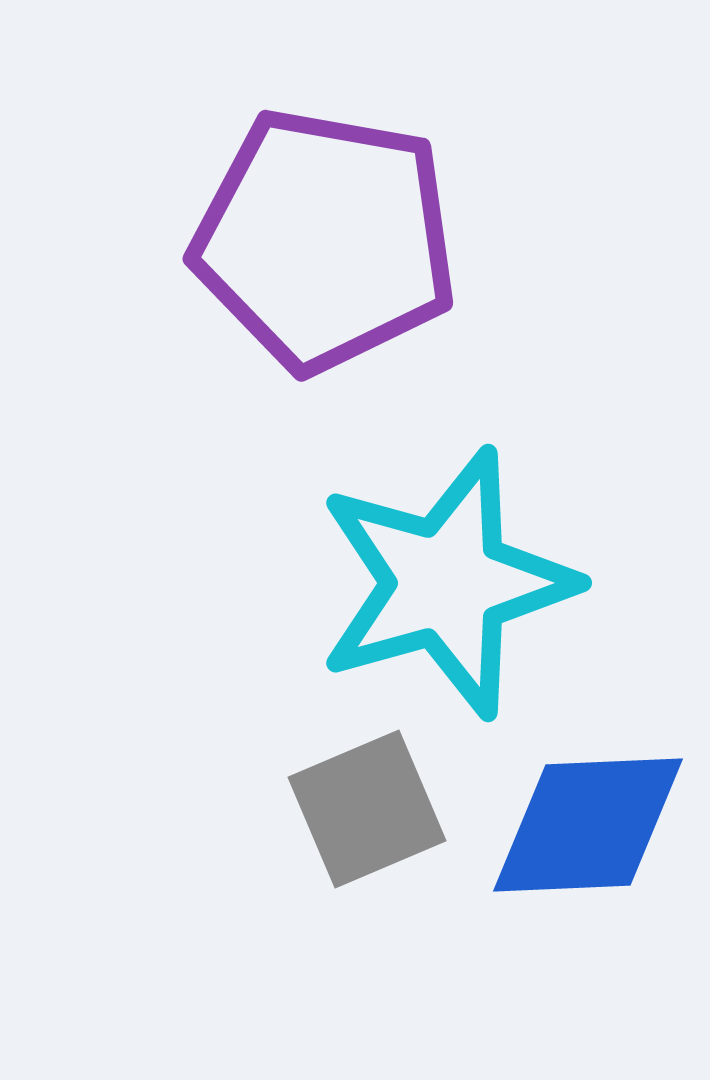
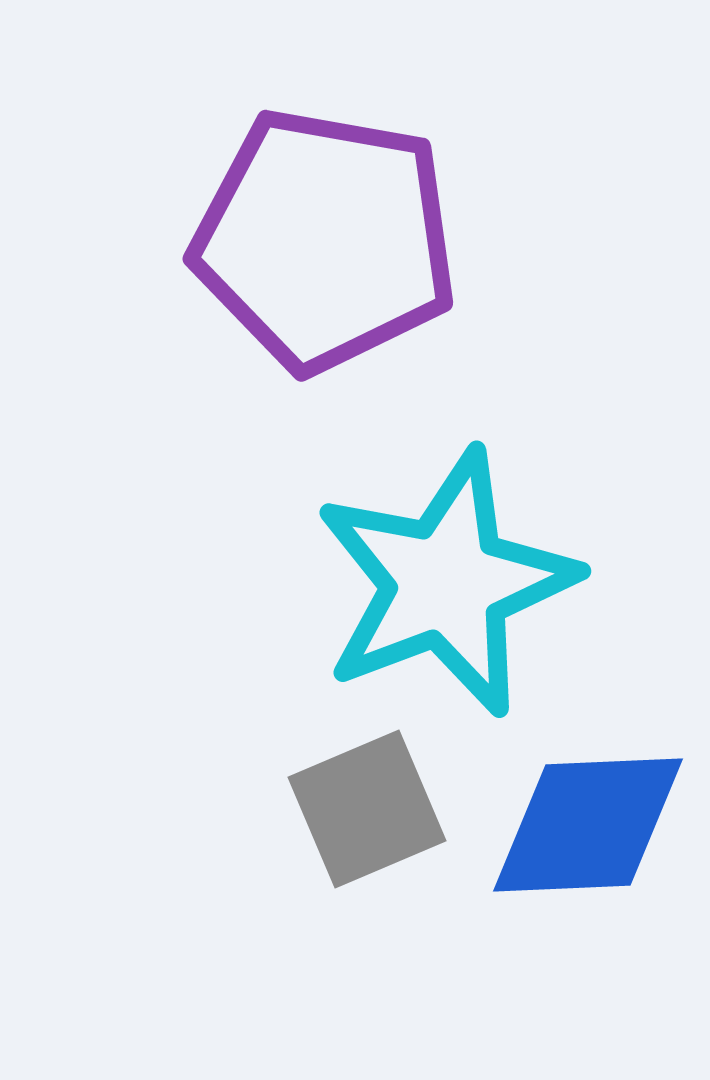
cyan star: rotated 5 degrees counterclockwise
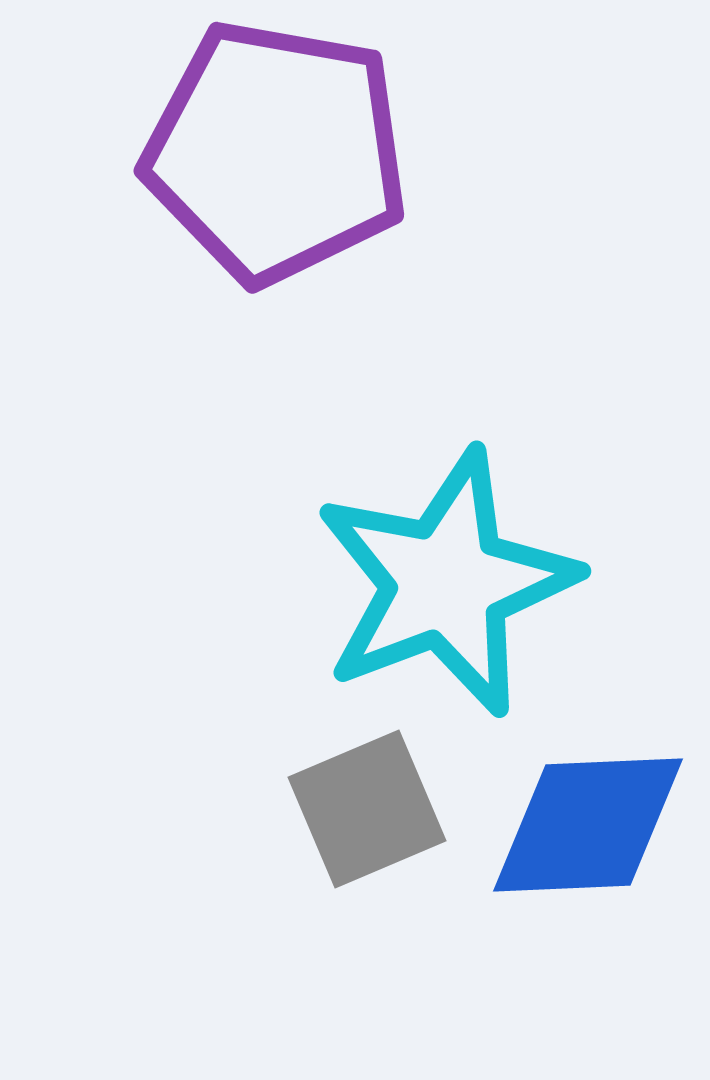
purple pentagon: moved 49 px left, 88 px up
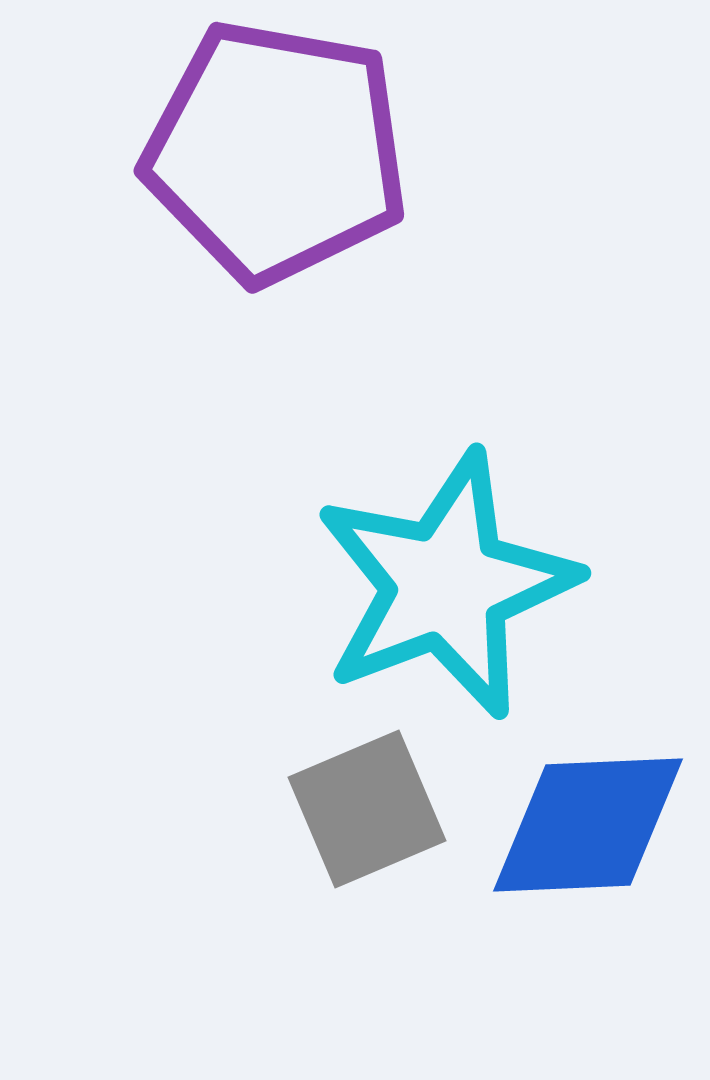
cyan star: moved 2 px down
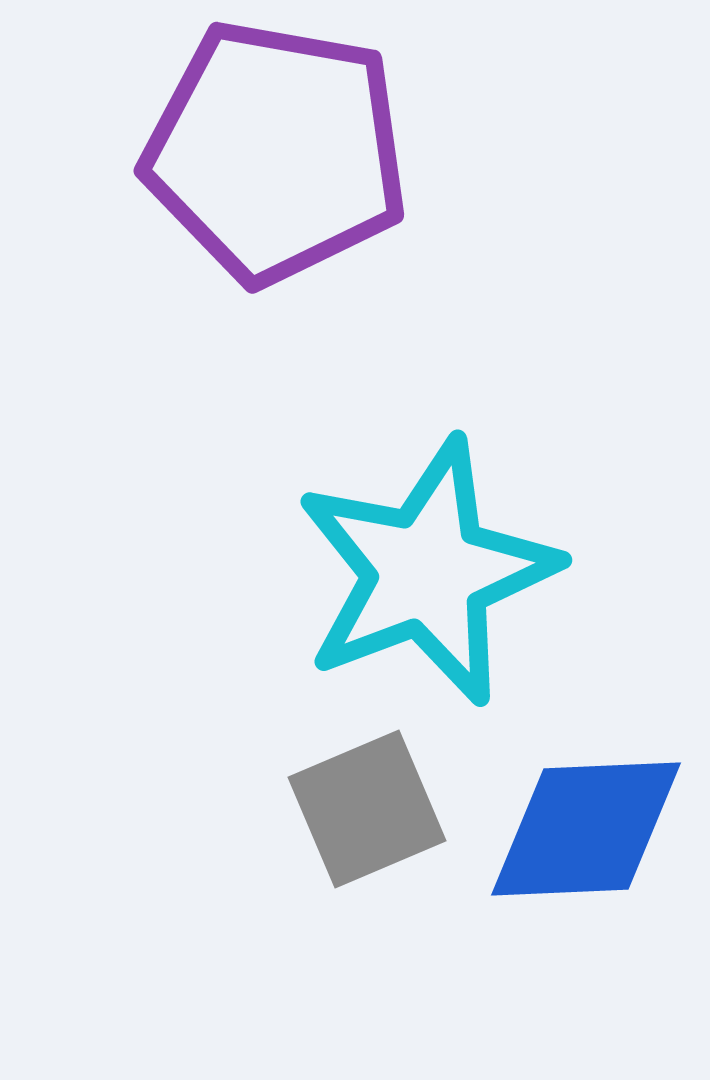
cyan star: moved 19 px left, 13 px up
blue diamond: moved 2 px left, 4 px down
